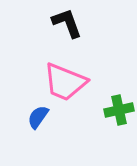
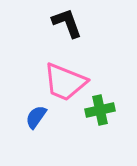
green cross: moved 19 px left
blue semicircle: moved 2 px left
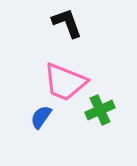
green cross: rotated 12 degrees counterclockwise
blue semicircle: moved 5 px right
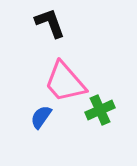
black L-shape: moved 17 px left
pink trapezoid: rotated 27 degrees clockwise
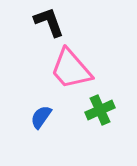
black L-shape: moved 1 px left, 1 px up
pink trapezoid: moved 6 px right, 13 px up
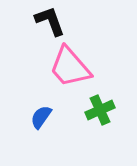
black L-shape: moved 1 px right, 1 px up
pink trapezoid: moved 1 px left, 2 px up
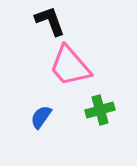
pink trapezoid: moved 1 px up
green cross: rotated 8 degrees clockwise
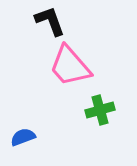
blue semicircle: moved 18 px left, 20 px down; rotated 35 degrees clockwise
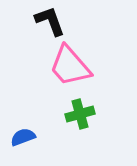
green cross: moved 20 px left, 4 px down
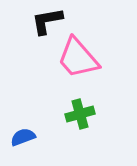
black L-shape: moved 3 px left; rotated 80 degrees counterclockwise
pink trapezoid: moved 8 px right, 8 px up
